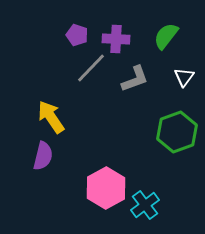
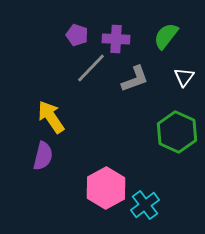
green hexagon: rotated 15 degrees counterclockwise
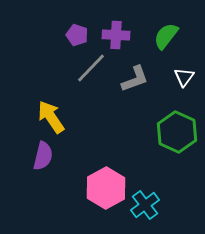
purple cross: moved 4 px up
